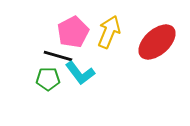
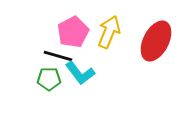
red ellipse: moved 1 px left, 1 px up; rotated 21 degrees counterclockwise
green pentagon: moved 1 px right
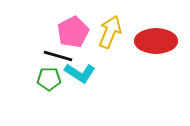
yellow arrow: moved 1 px right
red ellipse: rotated 63 degrees clockwise
cyan L-shape: rotated 20 degrees counterclockwise
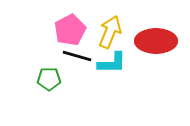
pink pentagon: moved 3 px left, 2 px up
black line: moved 19 px right
cyan L-shape: moved 32 px right, 10 px up; rotated 32 degrees counterclockwise
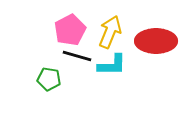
cyan L-shape: moved 2 px down
green pentagon: rotated 10 degrees clockwise
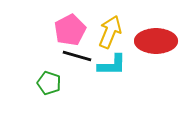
green pentagon: moved 4 px down; rotated 10 degrees clockwise
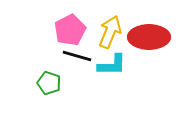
red ellipse: moved 7 px left, 4 px up
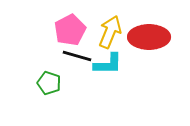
cyan L-shape: moved 4 px left, 1 px up
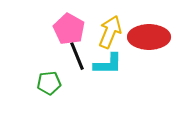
pink pentagon: moved 1 px left, 1 px up; rotated 16 degrees counterclockwise
black line: rotated 52 degrees clockwise
green pentagon: rotated 25 degrees counterclockwise
